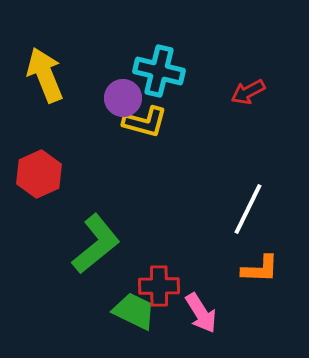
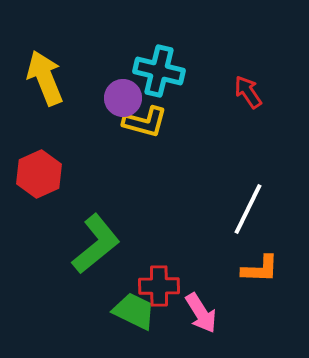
yellow arrow: moved 3 px down
red arrow: rotated 84 degrees clockwise
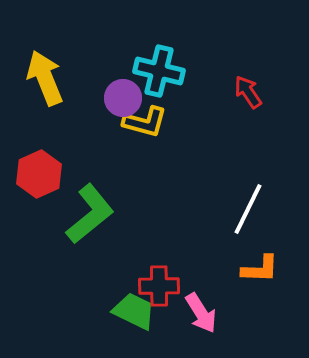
green L-shape: moved 6 px left, 30 px up
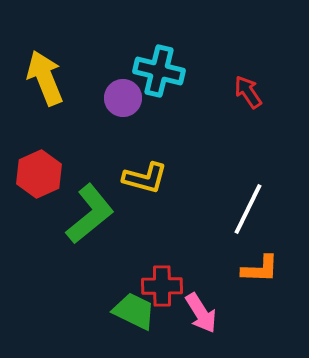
yellow L-shape: moved 56 px down
red cross: moved 3 px right
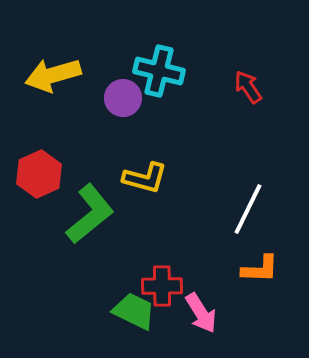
yellow arrow: moved 8 px right, 3 px up; rotated 84 degrees counterclockwise
red arrow: moved 5 px up
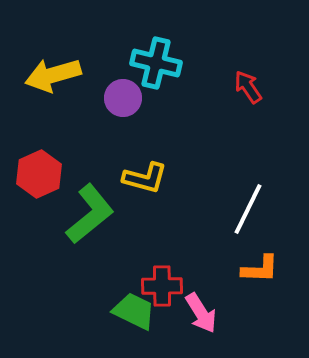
cyan cross: moved 3 px left, 8 px up
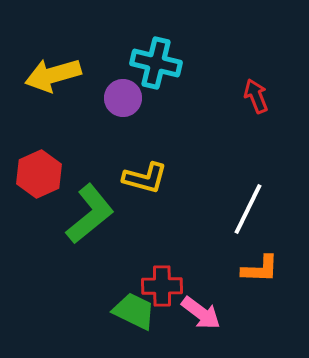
red arrow: moved 8 px right, 9 px down; rotated 12 degrees clockwise
pink arrow: rotated 21 degrees counterclockwise
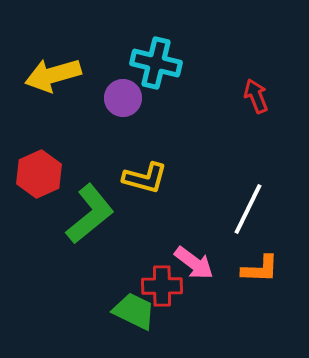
pink arrow: moved 7 px left, 50 px up
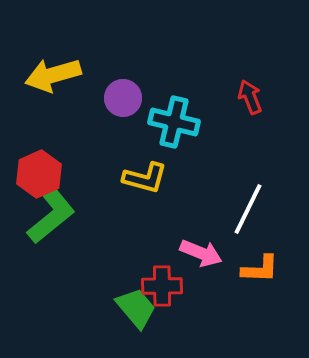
cyan cross: moved 18 px right, 59 px down
red arrow: moved 6 px left, 1 px down
green L-shape: moved 39 px left
pink arrow: moved 7 px right, 10 px up; rotated 15 degrees counterclockwise
green trapezoid: moved 2 px right, 3 px up; rotated 24 degrees clockwise
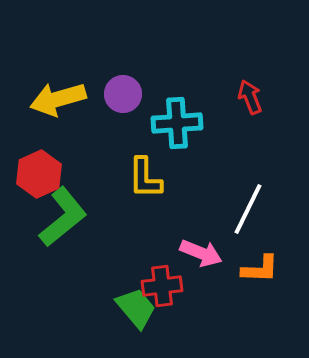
yellow arrow: moved 5 px right, 24 px down
purple circle: moved 4 px up
cyan cross: moved 3 px right, 1 px down; rotated 18 degrees counterclockwise
yellow L-shape: rotated 75 degrees clockwise
green L-shape: moved 12 px right, 3 px down
red cross: rotated 6 degrees counterclockwise
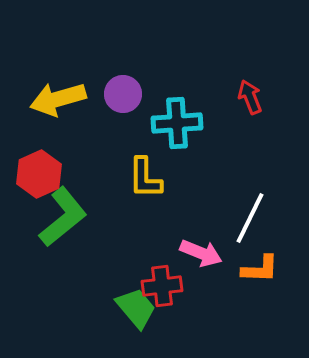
white line: moved 2 px right, 9 px down
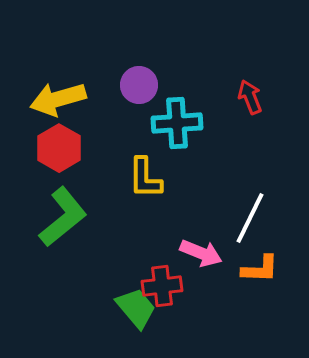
purple circle: moved 16 px right, 9 px up
red hexagon: moved 20 px right, 26 px up; rotated 6 degrees counterclockwise
